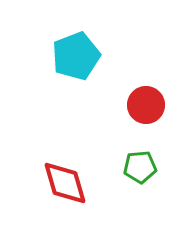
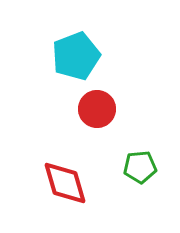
red circle: moved 49 px left, 4 px down
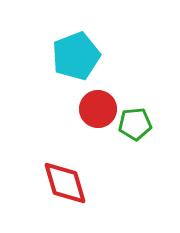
red circle: moved 1 px right
green pentagon: moved 5 px left, 43 px up
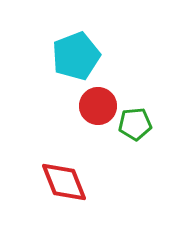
red circle: moved 3 px up
red diamond: moved 1 px left, 1 px up; rotated 6 degrees counterclockwise
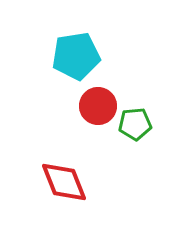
cyan pentagon: rotated 12 degrees clockwise
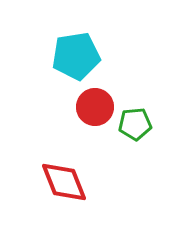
red circle: moved 3 px left, 1 px down
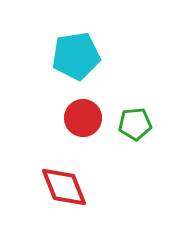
red circle: moved 12 px left, 11 px down
red diamond: moved 5 px down
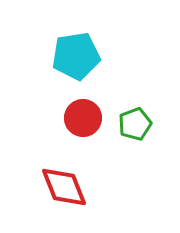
green pentagon: rotated 16 degrees counterclockwise
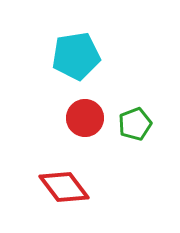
red circle: moved 2 px right
red diamond: rotated 15 degrees counterclockwise
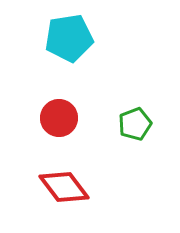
cyan pentagon: moved 7 px left, 18 px up
red circle: moved 26 px left
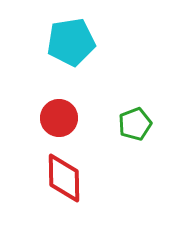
cyan pentagon: moved 2 px right, 4 px down
red diamond: moved 9 px up; rotated 36 degrees clockwise
